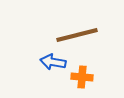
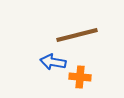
orange cross: moved 2 px left
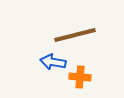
brown line: moved 2 px left
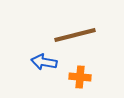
blue arrow: moved 9 px left
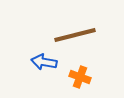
orange cross: rotated 15 degrees clockwise
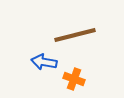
orange cross: moved 6 px left, 2 px down
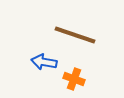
brown line: rotated 33 degrees clockwise
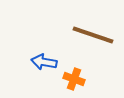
brown line: moved 18 px right
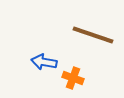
orange cross: moved 1 px left, 1 px up
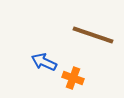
blue arrow: rotated 15 degrees clockwise
